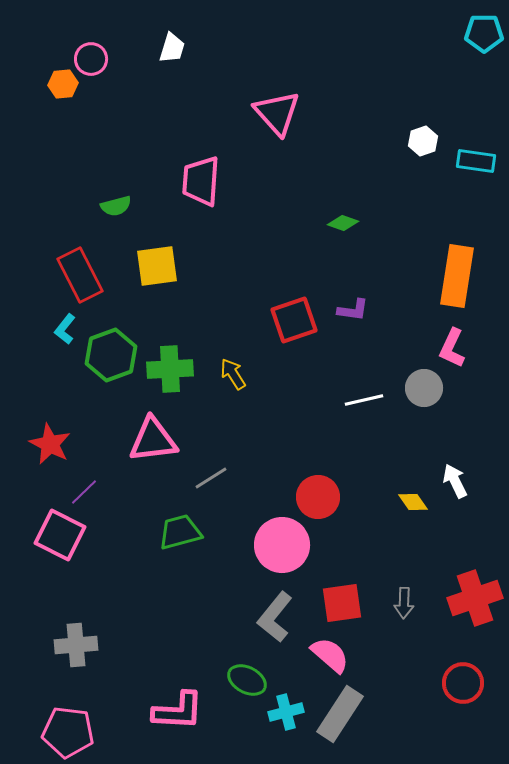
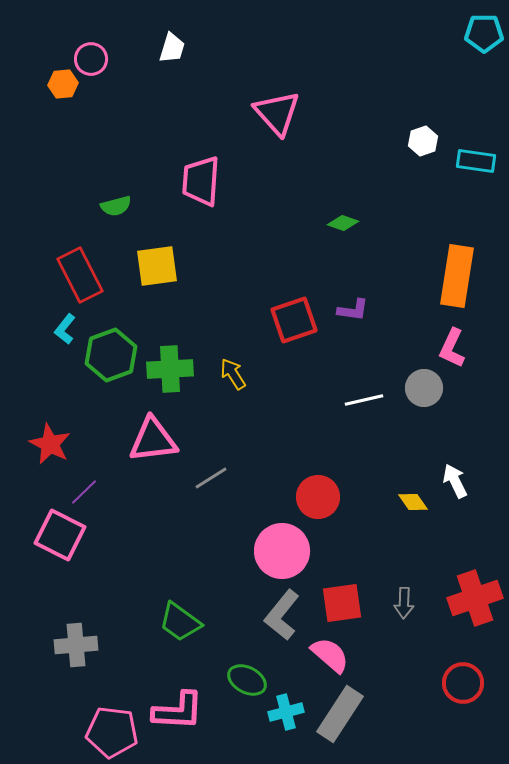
green trapezoid at (180, 532): moved 90 px down; rotated 129 degrees counterclockwise
pink circle at (282, 545): moved 6 px down
gray L-shape at (275, 617): moved 7 px right, 2 px up
pink pentagon at (68, 732): moved 44 px right
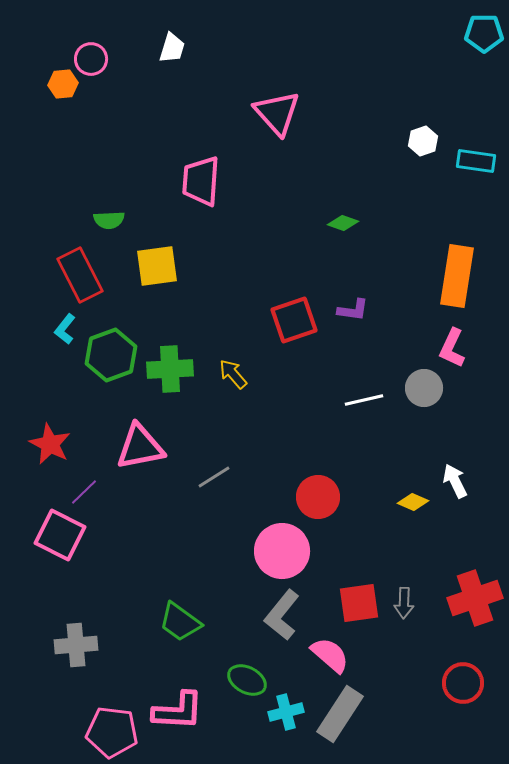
green semicircle at (116, 206): moved 7 px left, 14 px down; rotated 12 degrees clockwise
yellow arrow at (233, 374): rotated 8 degrees counterclockwise
pink triangle at (153, 440): moved 13 px left, 7 px down; rotated 4 degrees counterclockwise
gray line at (211, 478): moved 3 px right, 1 px up
yellow diamond at (413, 502): rotated 32 degrees counterclockwise
red square at (342, 603): moved 17 px right
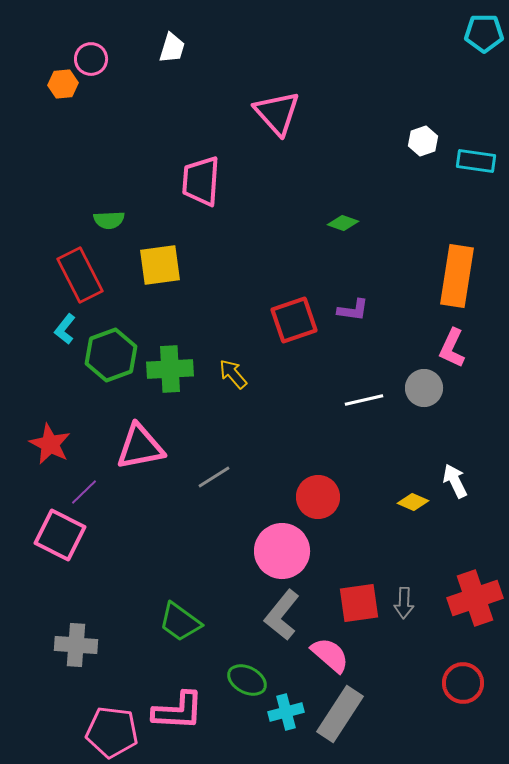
yellow square at (157, 266): moved 3 px right, 1 px up
gray cross at (76, 645): rotated 9 degrees clockwise
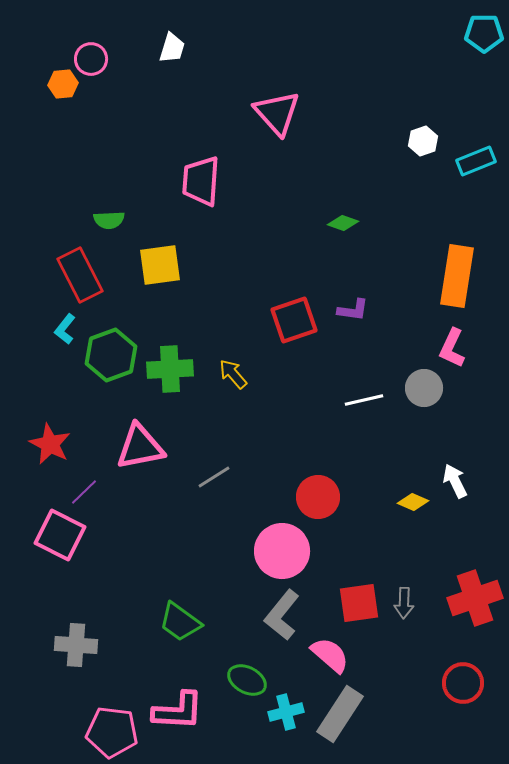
cyan rectangle at (476, 161): rotated 30 degrees counterclockwise
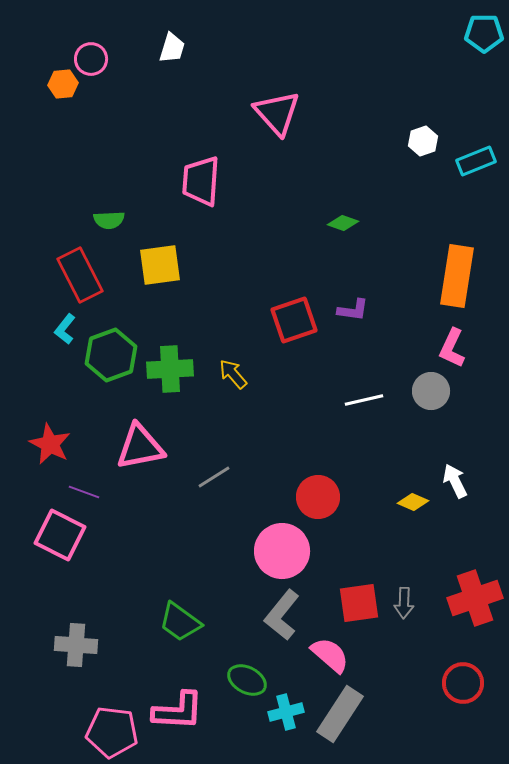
gray circle at (424, 388): moved 7 px right, 3 px down
purple line at (84, 492): rotated 64 degrees clockwise
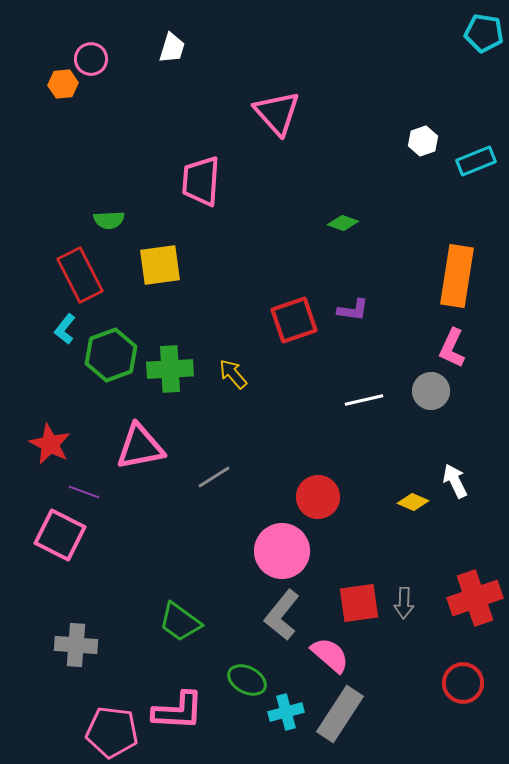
cyan pentagon at (484, 33): rotated 9 degrees clockwise
